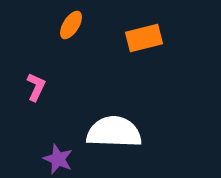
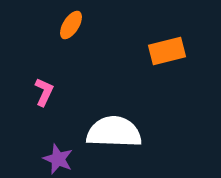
orange rectangle: moved 23 px right, 13 px down
pink L-shape: moved 8 px right, 5 px down
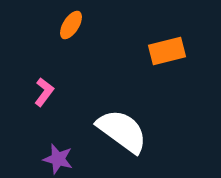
pink L-shape: rotated 12 degrees clockwise
white semicircle: moved 8 px right, 1 px up; rotated 34 degrees clockwise
purple star: rotated 8 degrees counterclockwise
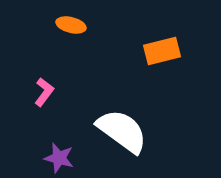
orange ellipse: rotated 72 degrees clockwise
orange rectangle: moved 5 px left
purple star: moved 1 px right, 1 px up
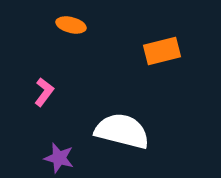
white semicircle: rotated 22 degrees counterclockwise
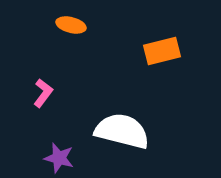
pink L-shape: moved 1 px left, 1 px down
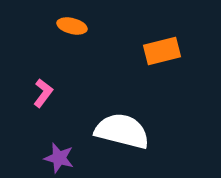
orange ellipse: moved 1 px right, 1 px down
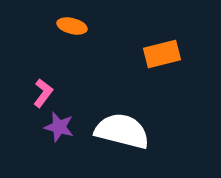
orange rectangle: moved 3 px down
purple star: moved 31 px up
